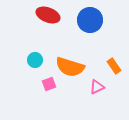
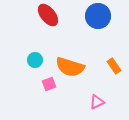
red ellipse: rotated 30 degrees clockwise
blue circle: moved 8 px right, 4 px up
pink triangle: moved 15 px down
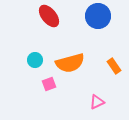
red ellipse: moved 1 px right, 1 px down
orange semicircle: moved 4 px up; rotated 32 degrees counterclockwise
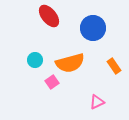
blue circle: moved 5 px left, 12 px down
pink square: moved 3 px right, 2 px up; rotated 16 degrees counterclockwise
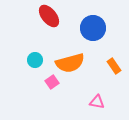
pink triangle: rotated 35 degrees clockwise
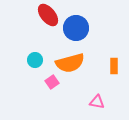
red ellipse: moved 1 px left, 1 px up
blue circle: moved 17 px left
orange rectangle: rotated 35 degrees clockwise
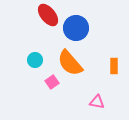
orange semicircle: rotated 64 degrees clockwise
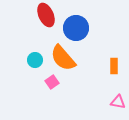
red ellipse: moved 2 px left; rotated 15 degrees clockwise
orange semicircle: moved 7 px left, 5 px up
pink triangle: moved 21 px right
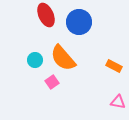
blue circle: moved 3 px right, 6 px up
orange rectangle: rotated 63 degrees counterclockwise
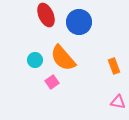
orange rectangle: rotated 42 degrees clockwise
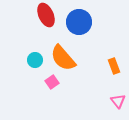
pink triangle: moved 1 px up; rotated 42 degrees clockwise
